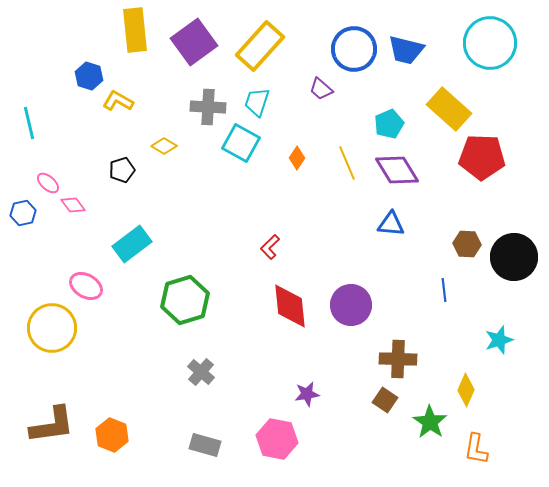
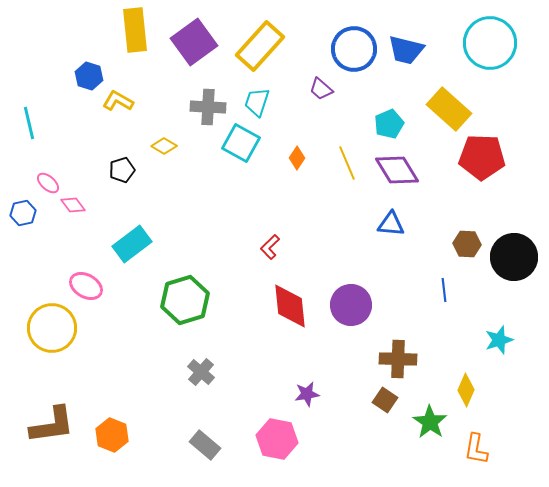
gray rectangle at (205, 445): rotated 24 degrees clockwise
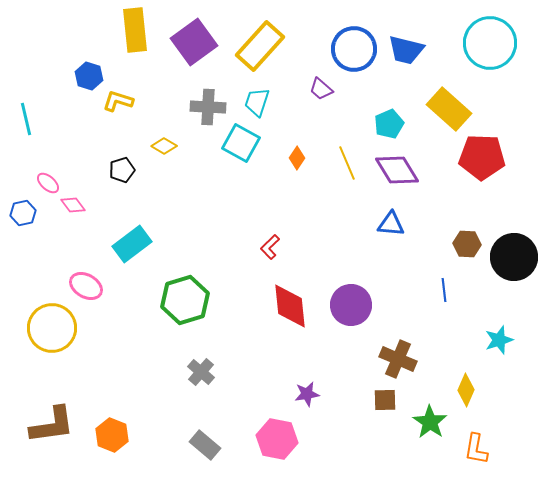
yellow L-shape at (118, 101): rotated 12 degrees counterclockwise
cyan line at (29, 123): moved 3 px left, 4 px up
brown cross at (398, 359): rotated 21 degrees clockwise
brown square at (385, 400): rotated 35 degrees counterclockwise
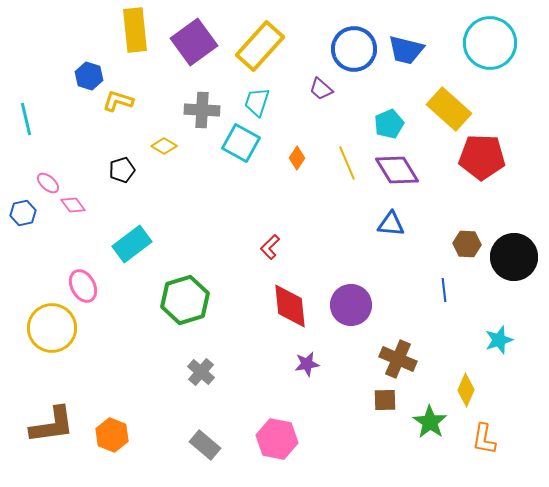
gray cross at (208, 107): moved 6 px left, 3 px down
pink ellipse at (86, 286): moved 3 px left; rotated 32 degrees clockwise
purple star at (307, 394): moved 30 px up
orange L-shape at (476, 449): moved 8 px right, 10 px up
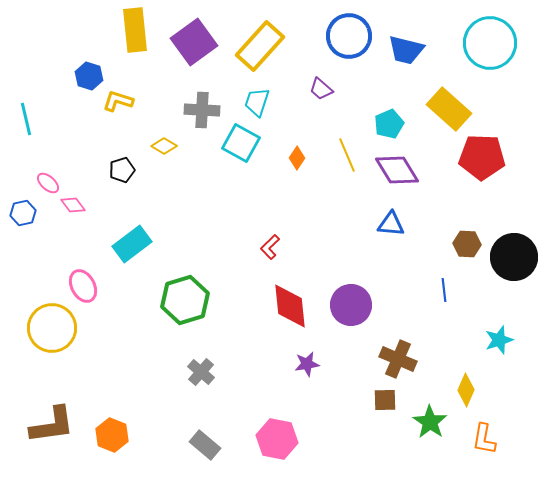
blue circle at (354, 49): moved 5 px left, 13 px up
yellow line at (347, 163): moved 8 px up
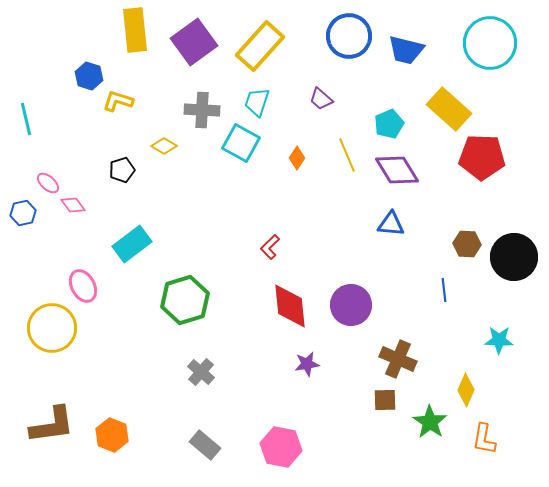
purple trapezoid at (321, 89): moved 10 px down
cyan star at (499, 340): rotated 20 degrees clockwise
pink hexagon at (277, 439): moved 4 px right, 8 px down
